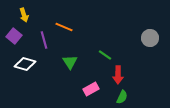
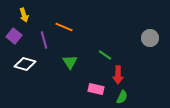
pink rectangle: moved 5 px right; rotated 42 degrees clockwise
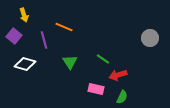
green line: moved 2 px left, 4 px down
red arrow: rotated 72 degrees clockwise
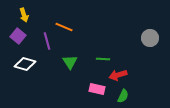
purple square: moved 4 px right
purple line: moved 3 px right, 1 px down
green line: rotated 32 degrees counterclockwise
pink rectangle: moved 1 px right
green semicircle: moved 1 px right, 1 px up
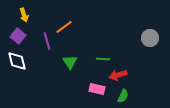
orange line: rotated 60 degrees counterclockwise
white diamond: moved 8 px left, 3 px up; rotated 60 degrees clockwise
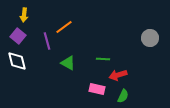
yellow arrow: rotated 24 degrees clockwise
green triangle: moved 2 px left, 1 px down; rotated 28 degrees counterclockwise
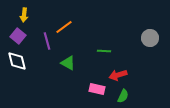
green line: moved 1 px right, 8 px up
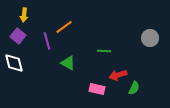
white diamond: moved 3 px left, 2 px down
green semicircle: moved 11 px right, 8 px up
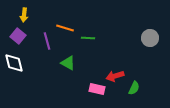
orange line: moved 1 px right, 1 px down; rotated 54 degrees clockwise
green line: moved 16 px left, 13 px up
red arrow: moved 3 px left, 1 px down
